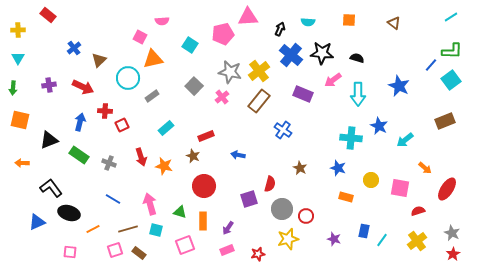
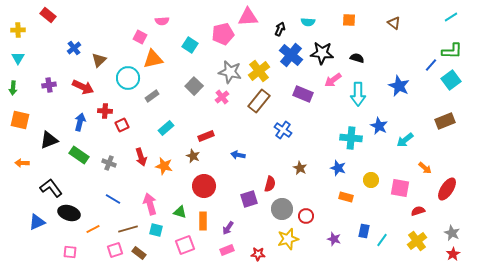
red star at (258, 254): rotated 16 degrees clockwise
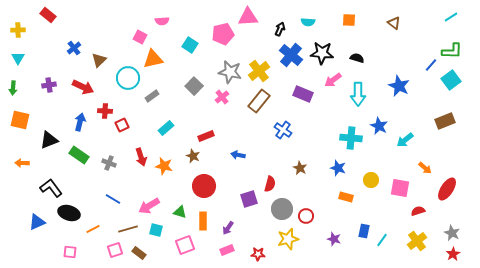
pink arrow at (150, 204): moved 1 px left, 2 px down; rotated 105 degrees counterclockwise
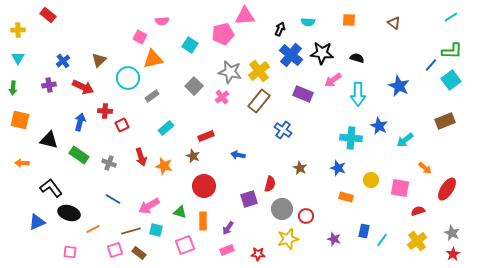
pink triangle at (248, 17): moved 3 px left, 1 px up
blue cross at (74, 48): moved 11 px left, 13 px down
black triangle at (49, 140): rotated 36 degrees clockwise
brown line at (128, 229): moved 3 px right, 2 px down
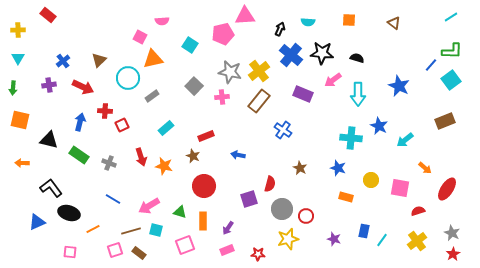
pink cross at (222, 97): rotated 32 degrees clockwise
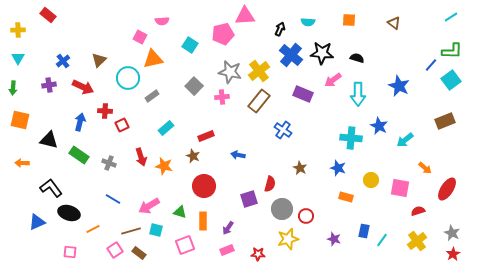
pink square at (115, 250): rotated 14 degrees counterclockwise
